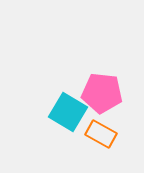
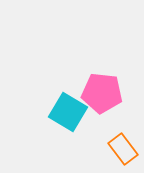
orange rectangle: moved 22 px right, 15 px down; rotated 24 degrees clockwise
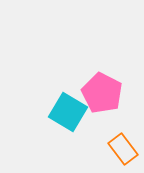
pink pentagon: rotated 21 degrees clockwise
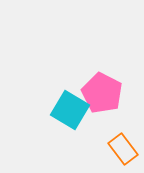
cyan square: moved 2 px right, 2 px up
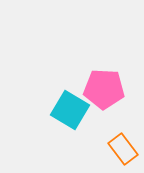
pink pentagon: moved 2 px right, 4 px up; rotated 24 degrees counterclockwise
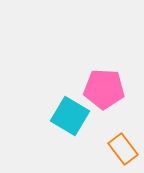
cyan square: moved 6 px down
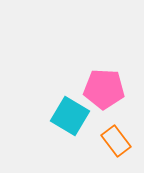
orange rectangle: moved 7 px left, 8 px up
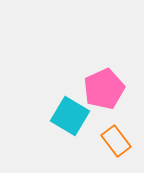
pink pentagon: rotated 27 degrees counterclockwise
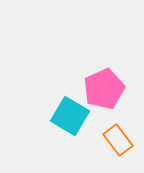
orange rectangle: moved 2 px right, 1 px up
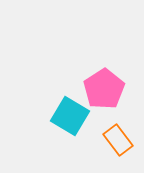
pink pentagon: rotated 9 degrees counterclockwise
